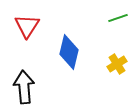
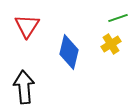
yellow cross: moved 6 px left, 20 px up
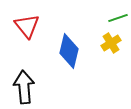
red triangle: rotated 12 degrees counterclockwise
yellow cross: moved 1 px up
blue diamond: moved 1 px up
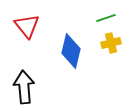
green line: moved 12 px left
yellow cross: rotated 18 degrees clockwise
blue diamond: moved 2 px right
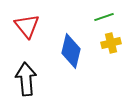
green line: moved 2 px left, 1 px up
black arrow: moved 2 px right, 8 px up
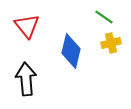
green line: rotated 54 degrees clockwise
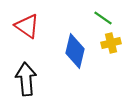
green line: moved 1 px left, 1 px down
red triangle: rotated 16 degrees counterclockwise
blue diamond: moved 4 px right
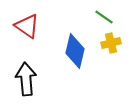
green line: moved 1 px right, 1 px up
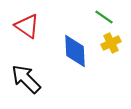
yellow cross: rotated 12 degrees counterclockwise
blue diamond: rotated 16 degrees counterclockwise
black arrow: rotated 40 degrees counterclockwise
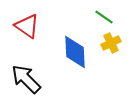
blue diamond: moved 1 px down
